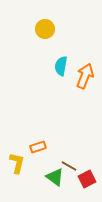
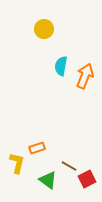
yellow circle: moved 1 px left
orange rectangle: moved 1 px left, 1 px down
green triangle: moved 7 px left, 3 px down
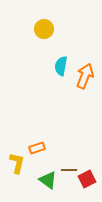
brown line: moved 4 px down; rotated 28 degrees counterclockwise
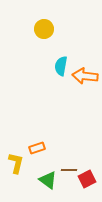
orange arrow: rotated 105 degrees counterclockwise
yellow L-shape: moved 1 px left
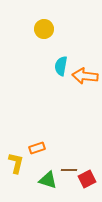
green triangle: rotated 18 degrees counterclockwise
